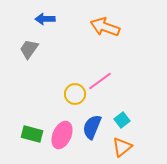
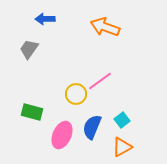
yellow circle: moved 1 px right
green rectangle: moved 22 px up
orange triangle: rotated 10 degrees clockwise
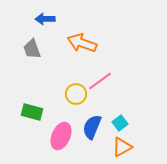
orange arrow: moved 23 px left, 16 px down
gray trapezoid: moved 3 px right; rotated 55 degrees counterclockwise
cyan square: moved 2 px left, 3 px down
pink ellipse: moved 1 px left, 1 px down
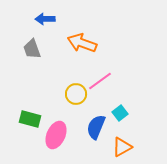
green rectangle: moved 2 px left, 7 px down
cyan square: moved 10 px up
blue semicircle: moved 4 px right
pink ellipse: moved 5 px left, 1 px up
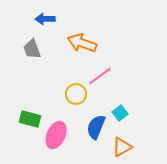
pink line: moved 5 px up
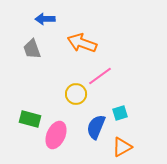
cyan square: rotated 21 degrees clockwise
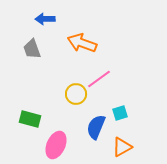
pink line: moved 1 px left, 3 px down
pink ellipse: moved 10 px down
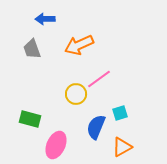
orange arrow: moved 3 px left, 2 px down; rotated 44 degrees counterclockwise
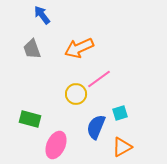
blue arrow: moved 3 px left, 4 px up; rotated 54 degrees clockwise
orange arrow: moved 3 px down
